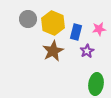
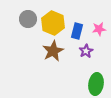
blue rectangle: moved 1 px right, 1 px up
purple star: moved 1 px left
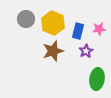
gray circle: moved 2 px left
blue rectangle: moved 1 px right
brown star: rotated 10 degrees clockwise
green ellipse: moved 1 px right, 5 px up
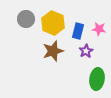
pink star: rotated 16 degrees clockwise
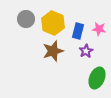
green ellipse: moved 1 px up; rotated 15 degrees clockwise
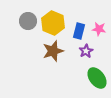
gray circle: moved 2 px right, 2 px down
blue rectangle: moved 1 px right
green ellipse: rotated 60 degrees counterclockwise
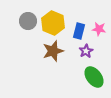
green ellipse: moved 3 px left, 1 px up
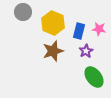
gray circle: moved 5 px left, 9 px up
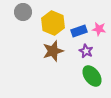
blue rectangle: rotated 56 degrees clockwise
purple star: rotated 16 degrees counterclockwise
green ellipse: moved 2 px left, 1 px up
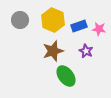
gray circle: moved 3 px left, 8 px down
yellow hexagon: moved 3 px up
blue rectangle: moved 5 px up
green ellipse: moved 26 px left
